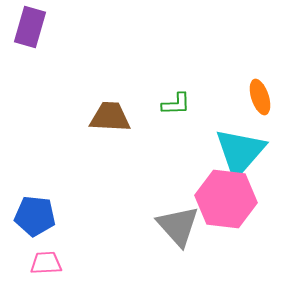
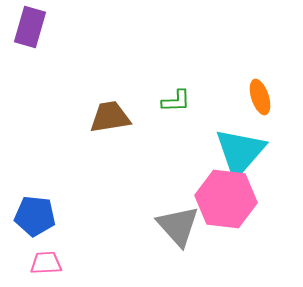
green L-shape: moved 3 px up
brown trapezoid: rotated 12 degrees counterclockwise
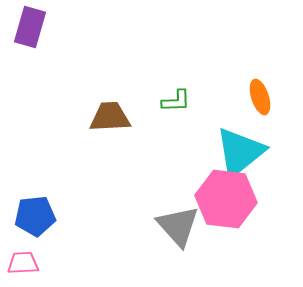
brown trapezoid: rotated 6 degrees clockwise
cyan triangle: rotated 10 degrees clockwise
blue pentagon: rotated 12 degrees counterclockwise
pink trapezoid: moved 23 px left
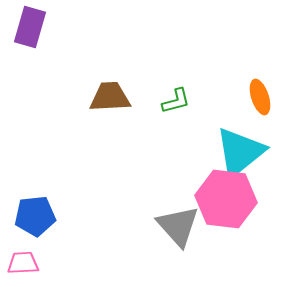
green L-shape: rotated 12 degrees counterclockwise
brown trapezoid: moved 20 px up
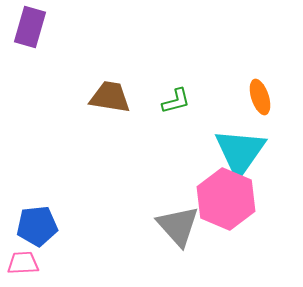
brown trapezoid: rotated 12 degrees clockwise
cyan triangle: rotated 16 degrees counterclockwise
pink hexagon: rotated 16 degrees clockwise
blue pentagon: moved 2 px right, 10 px down
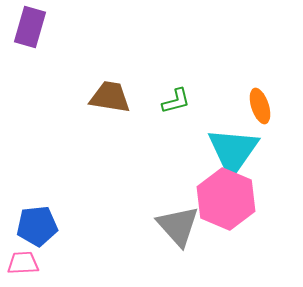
orange ellipse: moved 9 px down
cyan triangle: moved 7 px left, 1 px up
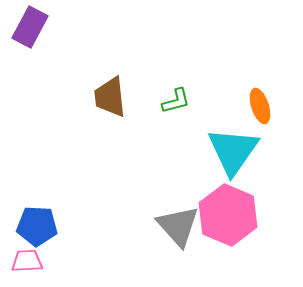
purple rectangle: rotated 12 degrees clockwise
brown trapezoid: rotated 105 degrees counterclockwise
pink hexagon: moved 2 px right, 16 px down
blue pentagon: rotated 9 degrees clockwise
pink trapezoid: moved 4 px right, 2 px up
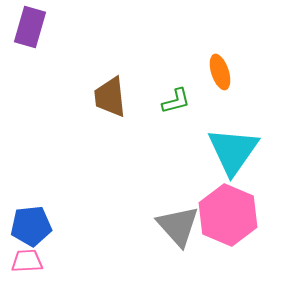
purple rectangle: rotated 12 degrees counterclockwise
orange ellipse: moved 40 px left, 34 px up
blue pentagon: moved 6 px left; rotated 9 degrees counterclockwise
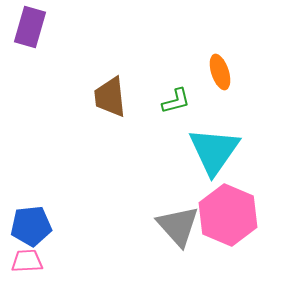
cyan triangle: moved 19 px left
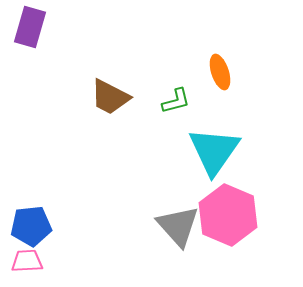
brown trapezoid: rotated 57 degrees counterclockwise
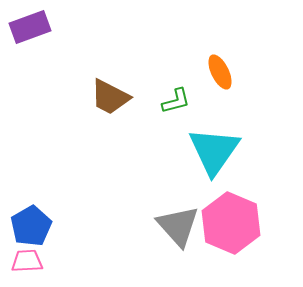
purple rectangle: rotated 54 degrees clockwise
orange ellipse: rotated 8 degrees counterclockwise
pink hexagon: moved 3 px right, 8 px down
blue pentagon: rotated 24 degrees counterclockwise
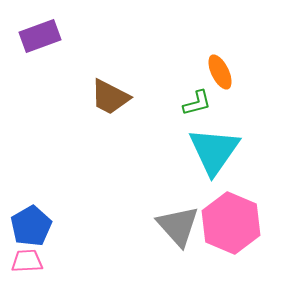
purple rectangle: moved 10 px right, 9 px down
green L-shape: moved 21 px right, 2 px down
